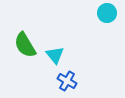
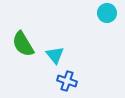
green semicircle: moved 2 px left, 1 px up
blue cross: rotated 12 degrees counterclockwise
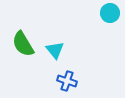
cyan circle: moved 3 px right
cyan triangle: moved 5 px up
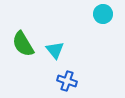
cyan circle: moved 7 px left, 1 px down
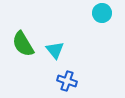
cyan circle: moved 1 px left, 1 px up
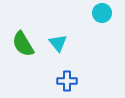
cyan triangle: moved 3 px right, 7 px up
blue cross: rotated 18 degrees counterclockwise
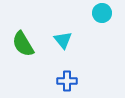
cyan triangle: moved 5 px right, 3 px up
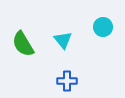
cyan circle: moved 1 px right, 14 px down
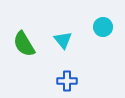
green semicircle: moved 1 px right
